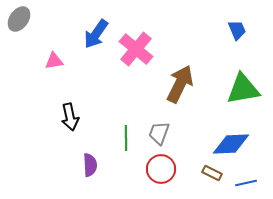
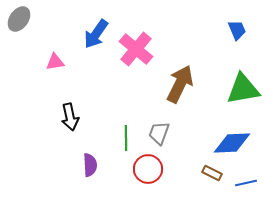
pink triangle: moved 1 px right, 1 px down
blue diamond: moved 1 px right, 1 px up
red circle: moved 13 px left
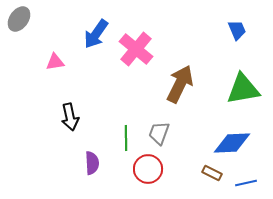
purple semicircle: moved 2 px right, 2 px up
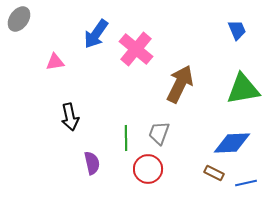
purple semicircle: rotated 10 degrees counterclockwise
brown rectangle: moved 2 px right
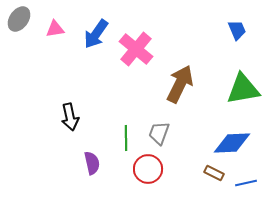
pink triangle: moved 33 px up
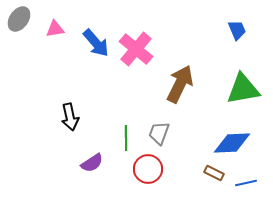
blue arrow: moved 9 px down; rotated 76 degrees counterclockwise
purple semicircle: rotated 70 degrees clockwise
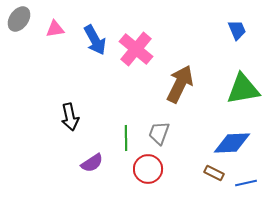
blue arrow: moved 1 px left, 3 px up; rotated 12 degrees clockwise
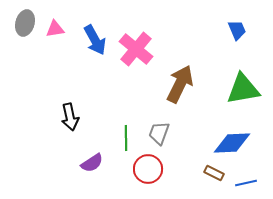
gray ellipse: moved 6 px right, 4 px down; rotated 20 degrees counterclockwise
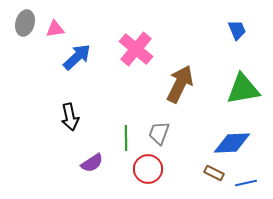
blue arrow: moved 18 px left, 17 px down; rotated 104 degrees counterclockwise
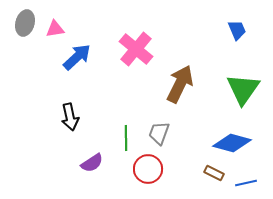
green triangle: rotated 45 degrees counterclockwise
blue diamond: rotated 18 degrees clockwise
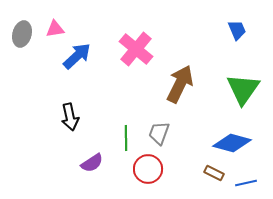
gray ellipse: moved 3 px left, 11 px down
blue arrow: moved 1 px up
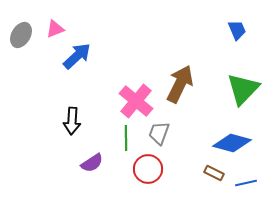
pink triangle: rotated 12 degrees counterclockwise
gray ellipse: moved 1 px left, 1 px down; rotated 15 degrees clockwise
pink cross: moved 52 px down
green triangle: rotated 9 degrees clockwise
black arrow: moved 2 px right, 4 px down; rotated 16 degrees clockwise
